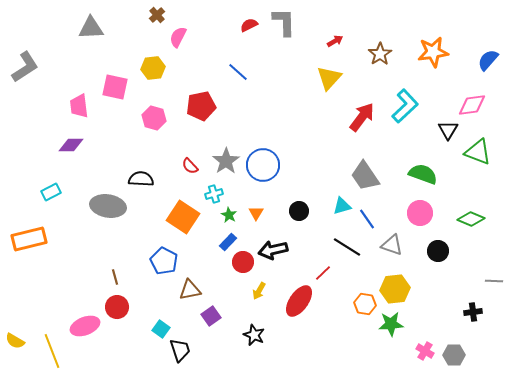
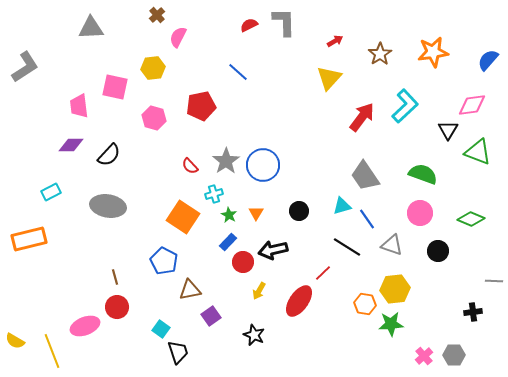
black semicircle at (141, 179): moved 32 px left, 24 px up; rotated 130 degrees clockwise
black trapezoid at (180, 350): moved 2 px left, 2 px down
pink cross at (425, 351): moved 1 px left, 5 px down; rotated 18 degrees clockwise
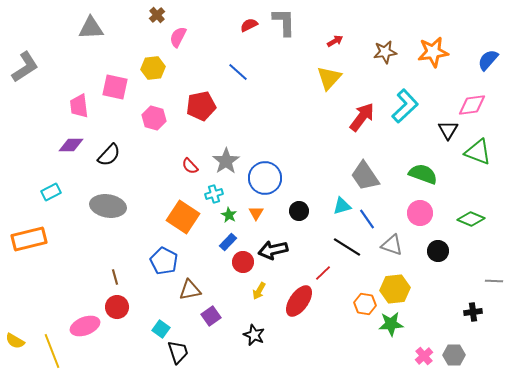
brown star at (380, 54): moved 5 px right, 2 px up; rotated 25 degrees clockwise
blue circle at (263, 165): moved 2 px right, 13 px down
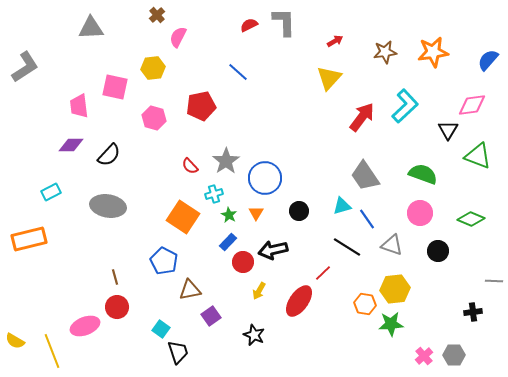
green triangle at (478, 152): moved 4 px down
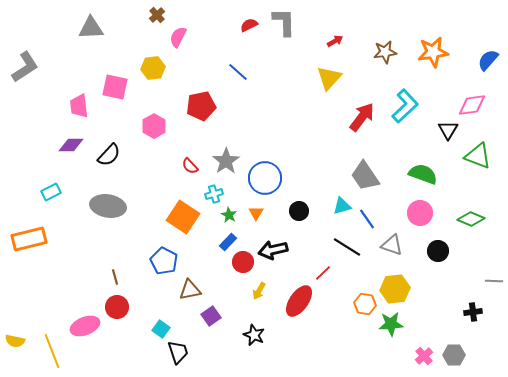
pink hexagon at (154, 118): moved 8 px down; rotated 15 degrees clockwise
yellow semicircle at (15, 341): rotated 18 degrees counterclockwise
